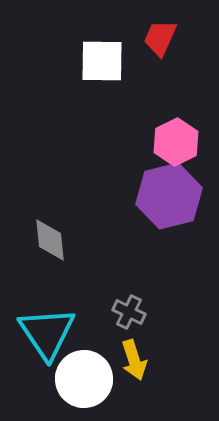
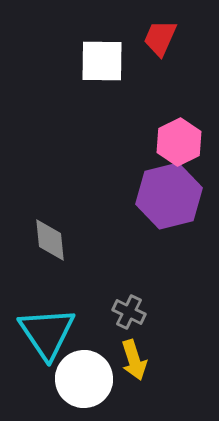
pink hexagon: moved 3 px right
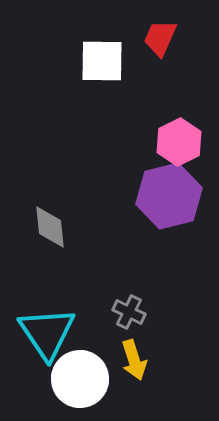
gray diamond: moved 13 px up
white circle: moved 4 px left
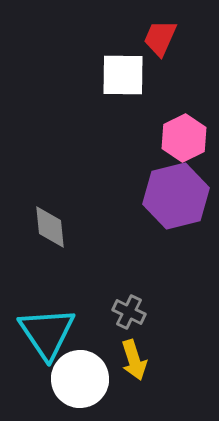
white square: moved 21 px right, 14 px down
pink hexagon: moved 5 px right, 4 px up
purple hexagon: moved 7 px right
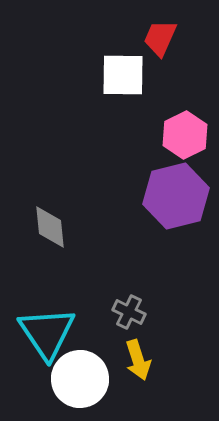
pink hexagon: moved 1 px right, 3 px up
yellow arrow: moved 4 px right
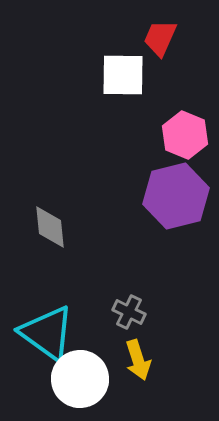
pink hexagon: rotated 12 degrees counterclockwise
cyan triangle: rotated 20 degrees counterclockwise
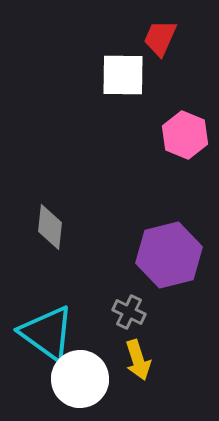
purple hexagon: moved 7 px left, 59 px down
gray diamond: rotated 12 degrees clockwise
